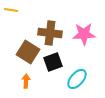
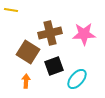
brown cross: rotated 20 degrees counterclockwise
black square: moved 1 px right, 4 px down
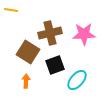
black square: moved 1 px right, 1 px up
cyan ellipse: moved 1 px down
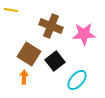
brown cross: moved 1 px right, 7 px up; rotated 35 degrees clockwise
brown square: moved 1 px right, 2 px down
black square: moved 4 px up; rotated 18 degrees counterclockwise
orange arrow: moved 2 px left, 4 px up
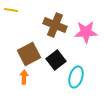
brown cross: moved 4 px right, 1 px up
pink star: moved 2 px right, 2 px up
brown square: rotated 30 degrees clockwise
black square: moved 1 px right, 1 px up
cyan ellipse: moved 1 px left, 3 px up; rotated 25 degrees counterclockwise
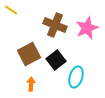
yellow line: rotated 24 degrees clockwise
pink star: moved 1 px right, 4 px up; rotated 20 degrees counterclockwise
orange arrow: moved 7 px right, 7 px down
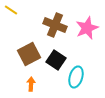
black square: rotated 18 degrees counterclockwise
